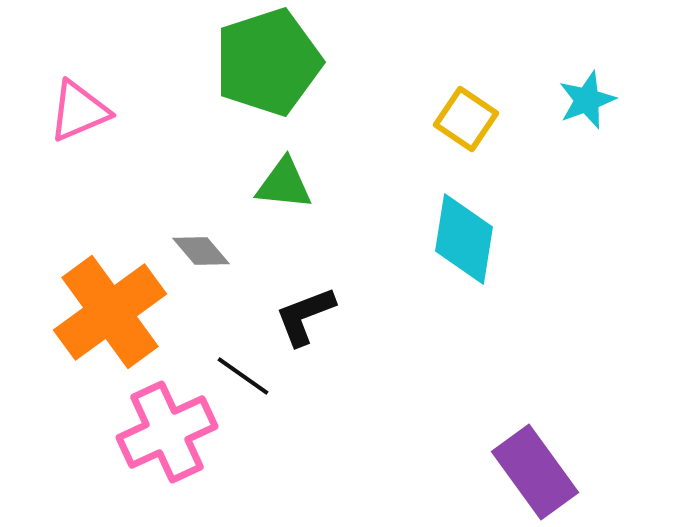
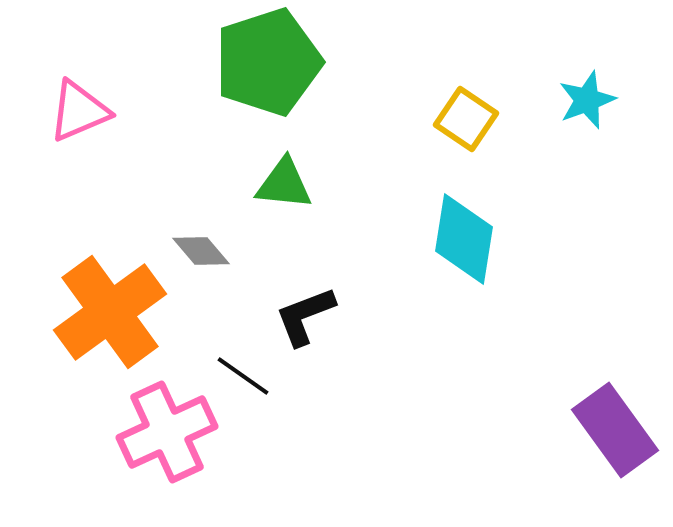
purple rectangle: moved 80 px right, 42 px up
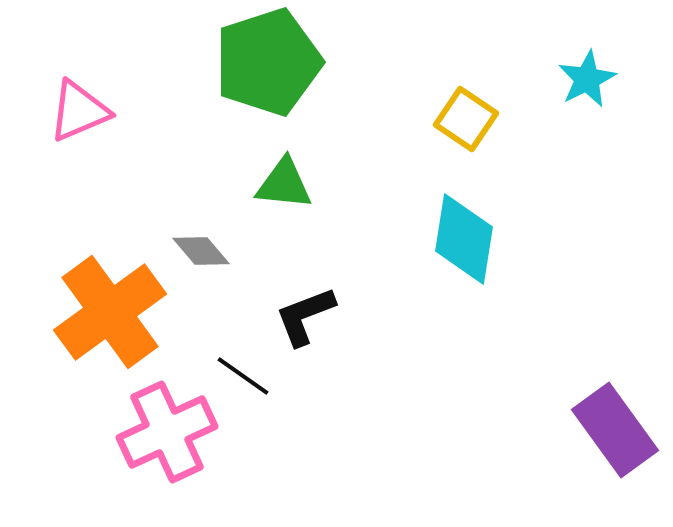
cyan star: moved 21 px up; rotated 6 degrees counterclockwise
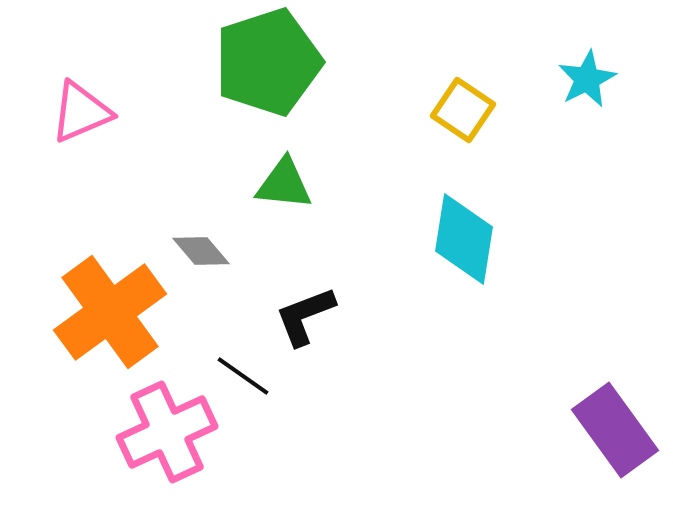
pink triangle: moved 2 px right, 1 px down
yellow square: moved 3 px left, 9 px up
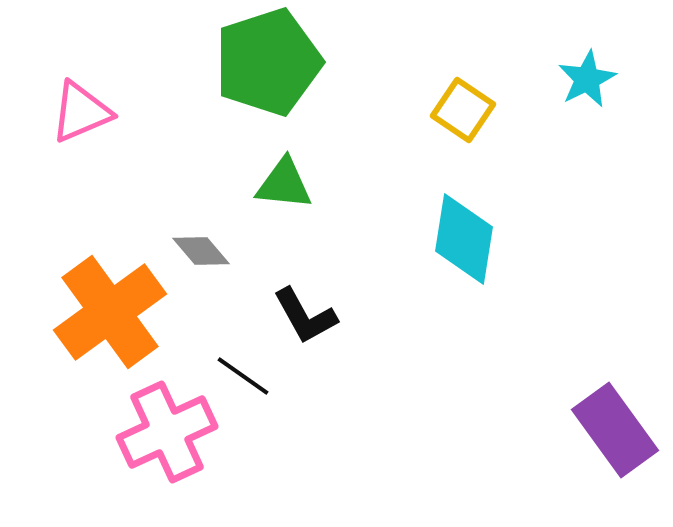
black L-shape: rotated 98 degrees counterclockwise
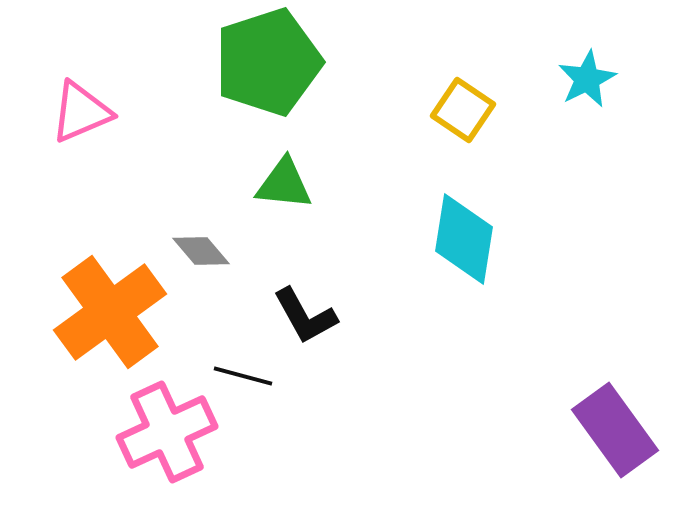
black line: rotated 20 degrees counterclockwise
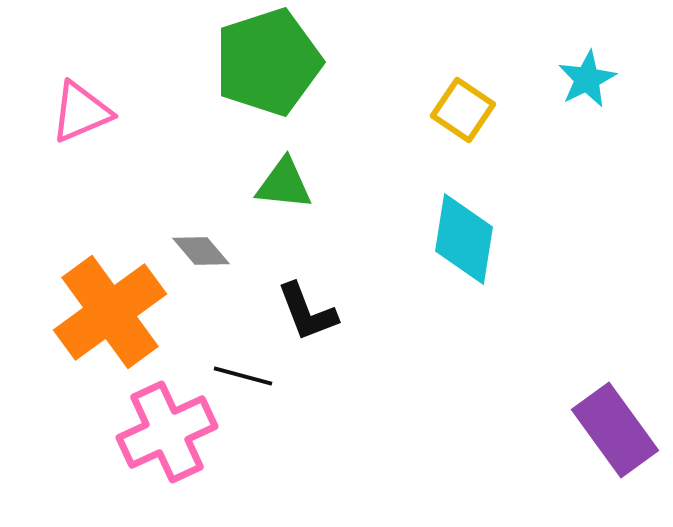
black L-shape: moved 2 px right, 4 px up; rotated 8 degrees clockwise
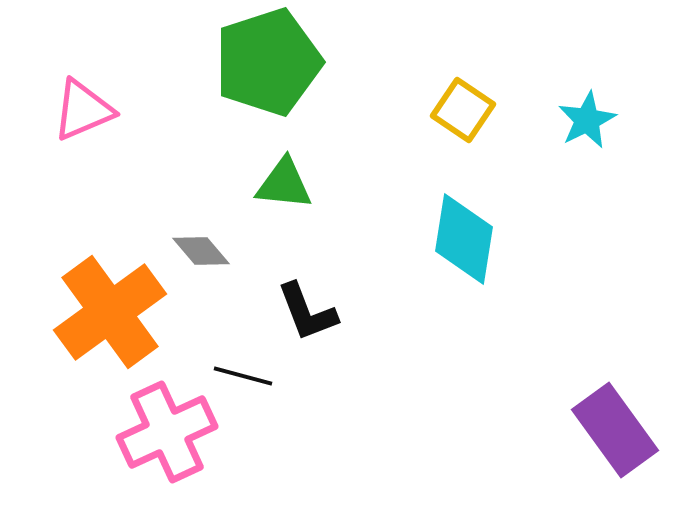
cyan star: moved 41 px down
pink triangle: moved 2 px right, 2 px up
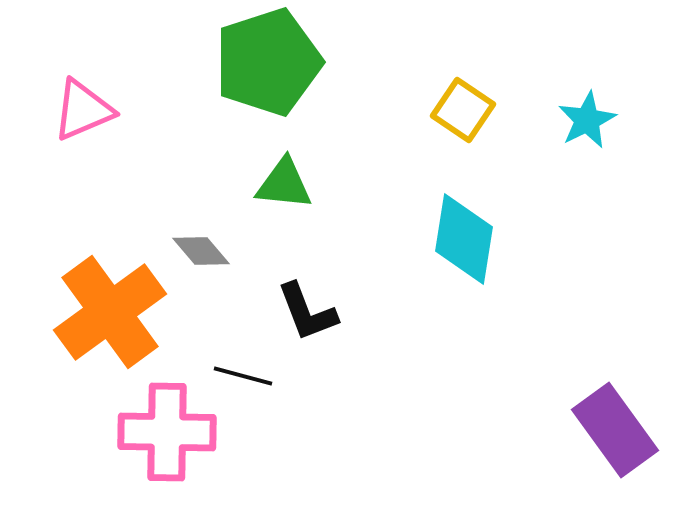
pink cross: rotated 26 degrees clockwise
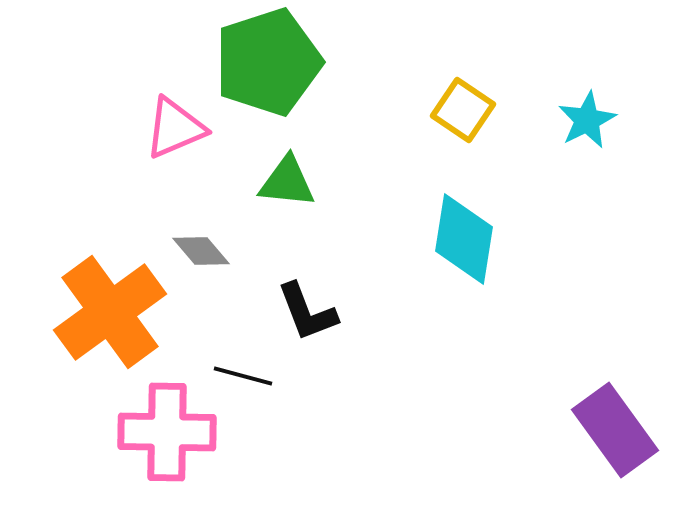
pink triangle: moved 92 px right, 18 px down
green triangle: moved 3 px right, 2 px up
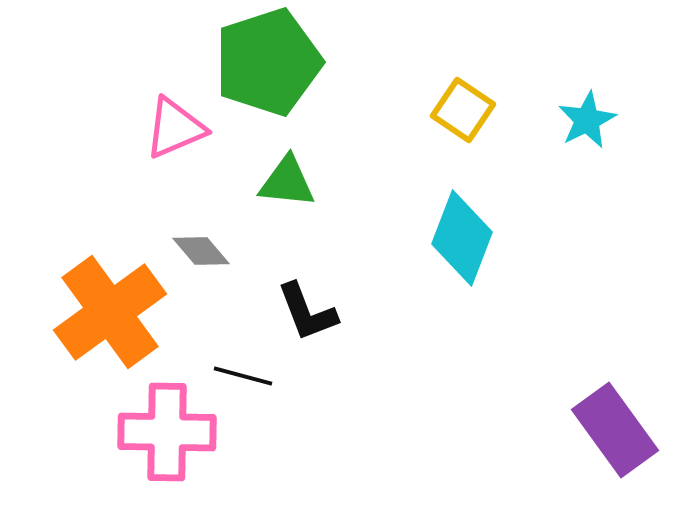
cyan diamond: moved 2 px left, 1 px up; rotated 12 degrees clockwise
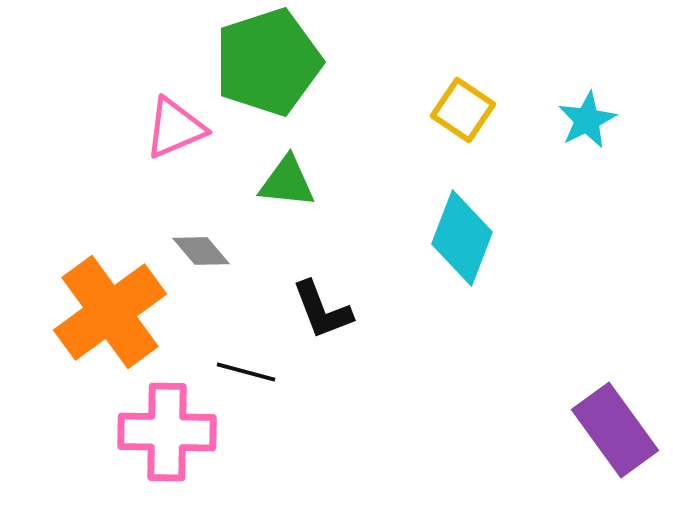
black L-shape: moved 15 px right, 2 px up
black line: moved 3 px right, 4 px up
